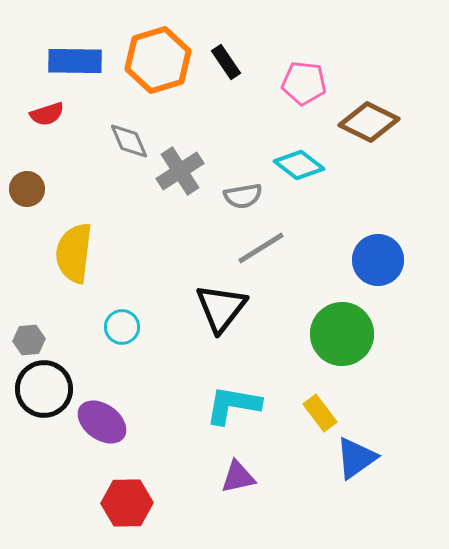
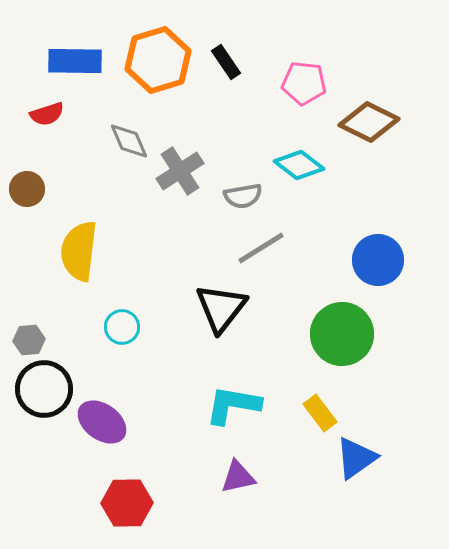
yellow semicircle: moved 5 px right, 2 px up
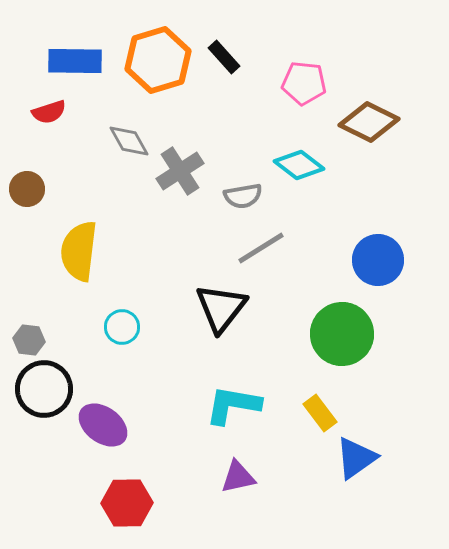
black rectangle: moved 2 px left, 5 px up; rotated 8 degrees counterclockwise
red semicircle: moved 2 px right, 2 px up
gray diamond: rotated 6 degrees counterclockwise
gray hexagon: rotated 12 degrees clockwise
purple ellipse: moved 1 px right, 3 px down
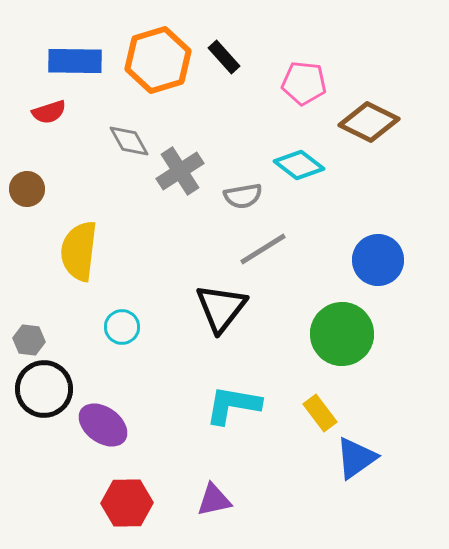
gray line: moved 2 px right, 1 px down
purple triangle: moved 24 px left, 23 px down
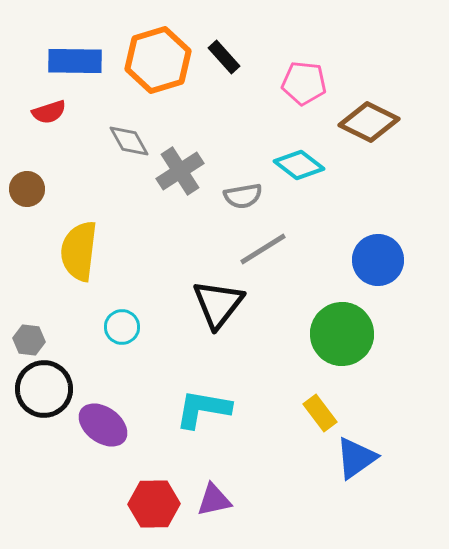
black triangle: moved 3 px left, 4 px up
cyan L-shape: moved 30 px left, 4 px down
red hexagon: moved 27 px right, 1 px down
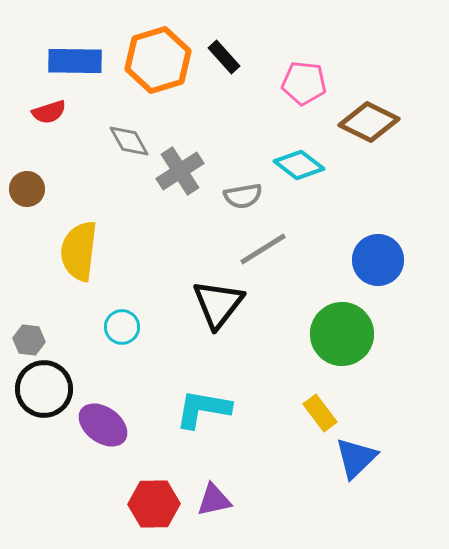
blue triangle: rotated 9 degrees counterclockwise
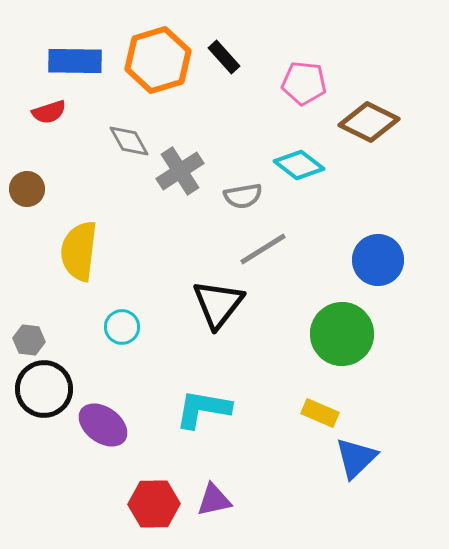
yellow rectangle: rotated 30 degrees counterclockwise
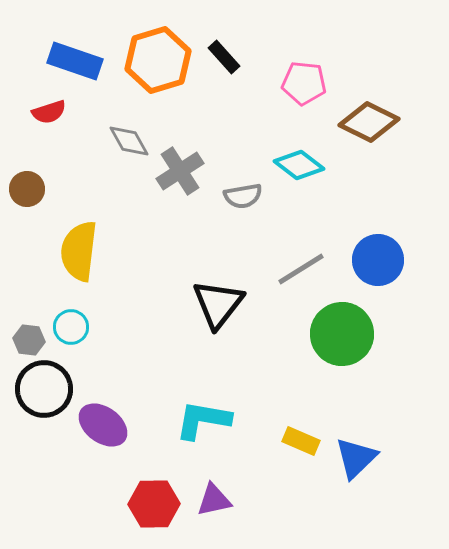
blue rectangle: rotated 18 degrees clockwise
gray line: moved 38 px right, 20 px down
cyan circle: moved 51 px left
cyan L-shape: moved 11 px down
yellow rectangle: moved 19 px left, 28 px down
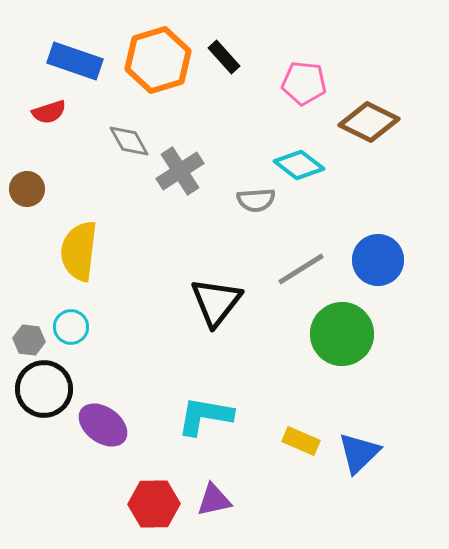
gray semicircle: moved 13 px right, 4 px down; rotated 6 degrees clockwise
black triangle: moved 2 px left, 2 px up
cyan L-shape: moved 2 px right, 4 px up
blue triangle: moved 3 px right, 5 px up
